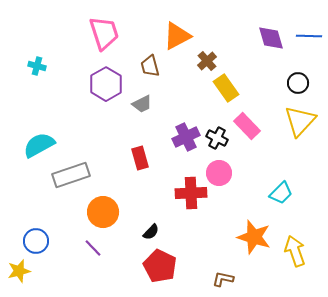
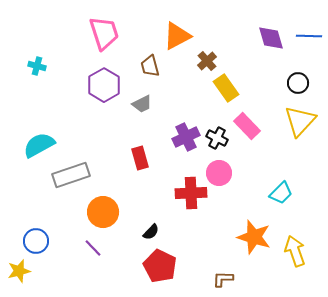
purple hexagon: moved 2 px left, 1 px down
brown L-shape: rotated 10 degrees counterclockwise
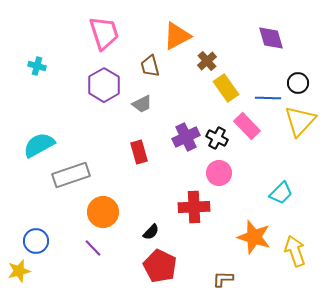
blue line: moved 41 px left, 62 px down
red rectangle: moved 1 px left, 6 px up
red cross: moved 3 px right, 14 px down
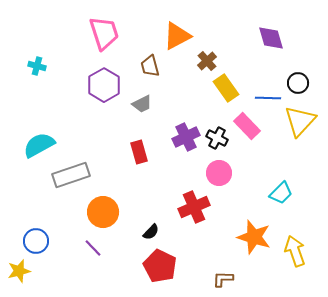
red cross: rotated 20 degrees counterclockwise
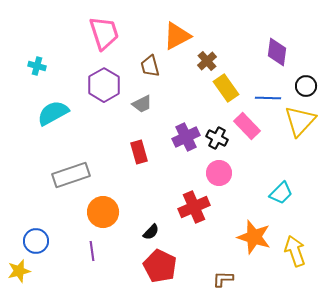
purple diamond: moved 6 px right, 14 px down; rotated 24 degrees clockwise
black circle: moved 8 px right, 3 px down
cyan semicircle: moved 14 px right, 32 px up
purple line: moved 1 px left, 3 px down; rotated 36 degrees clockwise
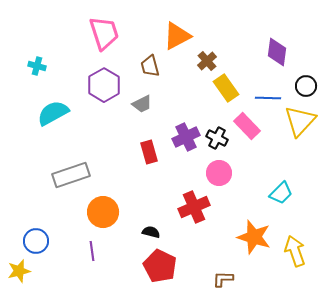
red rectangle: moved 10 px right
black semicircle: rotated 120 degrees counterclockwise
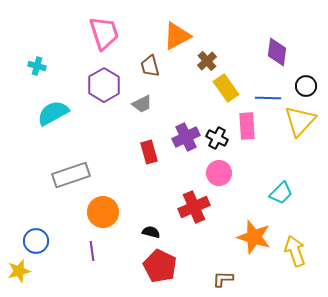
pink rectangle: rotated 40 degrees clockwise
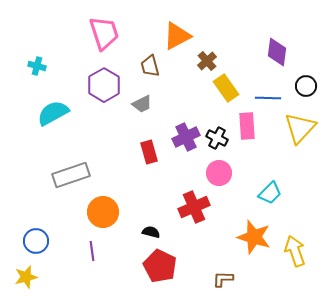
yellow triangle: moved 7 px down
cyan trapezoid: moved 11 px left
yellow star: moved 7 px right, 6 px down
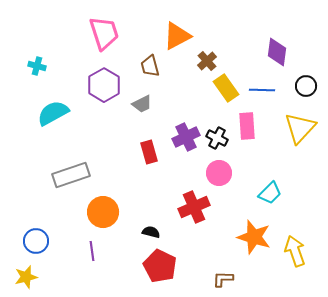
blue line: moved 6 px left, 8 px up
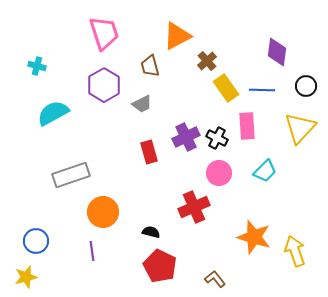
cyan trapezoid: moved 5 px left, 22 px up
brown L-shape: moved 8 px left; rotated 50 degrees clockwise
